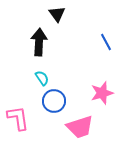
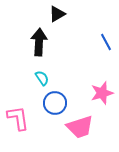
black triangle: rotated 36 degrees clockwise
blue circle: moved 1 px right, 2 px down
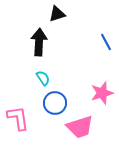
black triangle: rotated 12 degrees clockwise
cyan semicircle: moved 1 px right
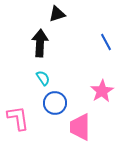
black arrow: moved 1 px right, 1 px down
pink star: moved 2 px up; rotated 15 degrees counterclockwise
pink trapezoid: rotated 108 degrees clockwise
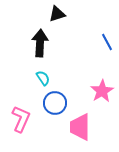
blue line: moved 1 px right
pink L-shape: moved 3 px right, 1 px down; rotated 32 degrees clockwise
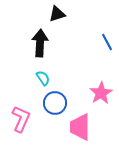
pink star: moved 1 px left, 2 px down
